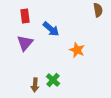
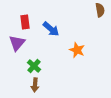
brown semicircle: moved 2 px right
red rectangle: moved 6 px down
purple triangle: moved 8 px left
green cross: moved 19 px left, 14 px up
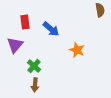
purple triangle: moved 2 px left, 2 px down
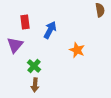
blue arrow: moved 1 px left, 1 px down; rotated 102 degrees counterclockwise
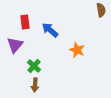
brown semicircle: moved 1 px right
blue arrow: rotated 78 degrees counterclockwise
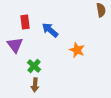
purple triangle: rotated 18 degrees counterclockwise
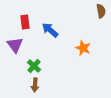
brown semicircle: moved 1 px down
orange star: moved 6 px right, 2 px up
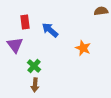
brown semicircle: rotated 88 degrees counterclockwise
